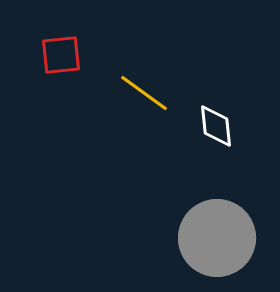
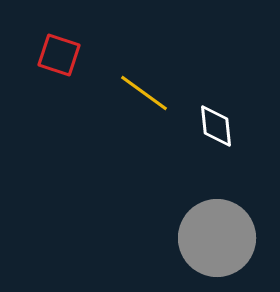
red square: moved 2 px left; rotated 24 degrees clockwise
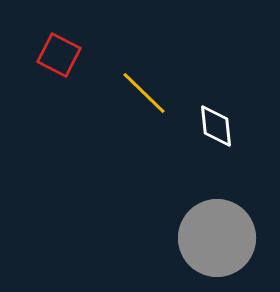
red square: rotated 9 degrees clockwise
yellow line: rotated 8 degrees clockwise
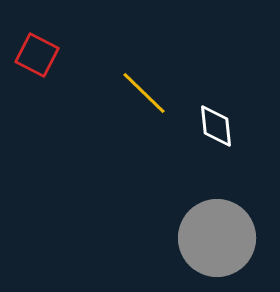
red square: moved 22 px left
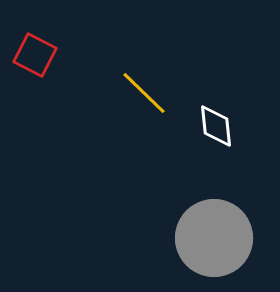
red square: moved 2 px left
gray circle: moved 3 px left
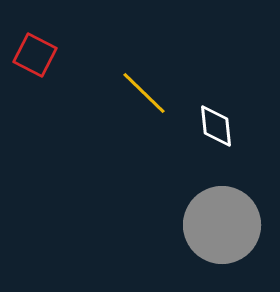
gray circle: moved 8 px right, 13 px up
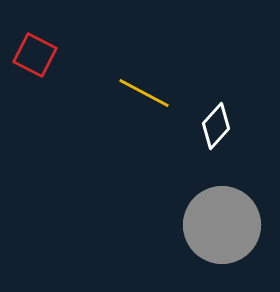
yellow line: rotated 16 degrees counterclockwise
white diamond: rotated 48 degrees clockwise
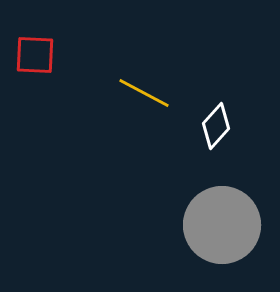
red square: rotated 24 degrees counterclockwise
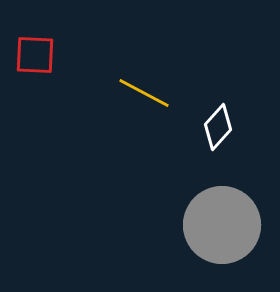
white diamond: moved 2 px right, 1 px down
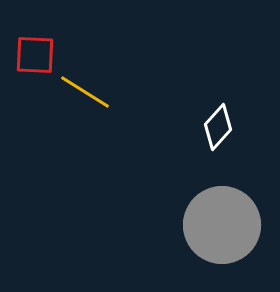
yellow line: moved 59 px left, 1 px up; rotated 4 degrees clockwise
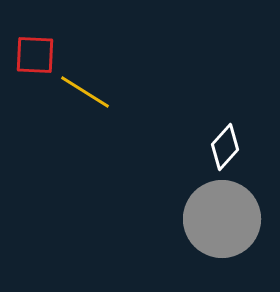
white diamond: moved 7 px right, 20 px down
gray circle: moved 6 px up
